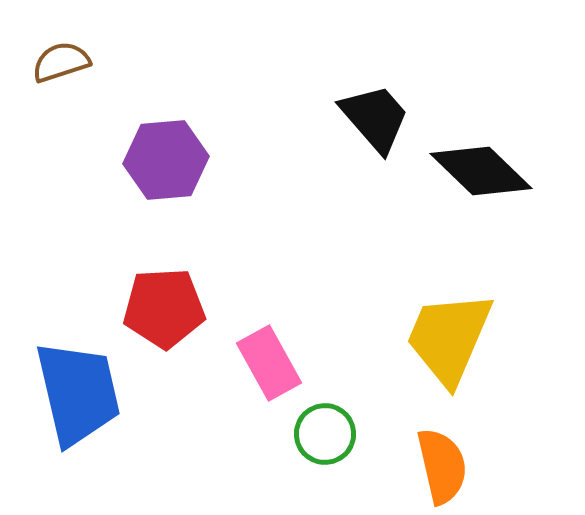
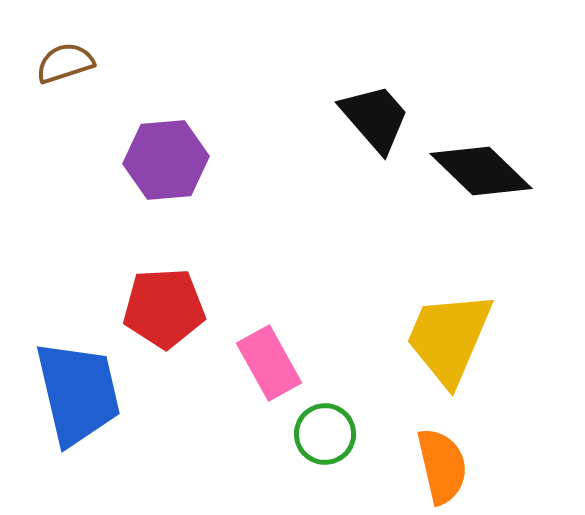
brown semicircle: moved 4 px right, 1 px down
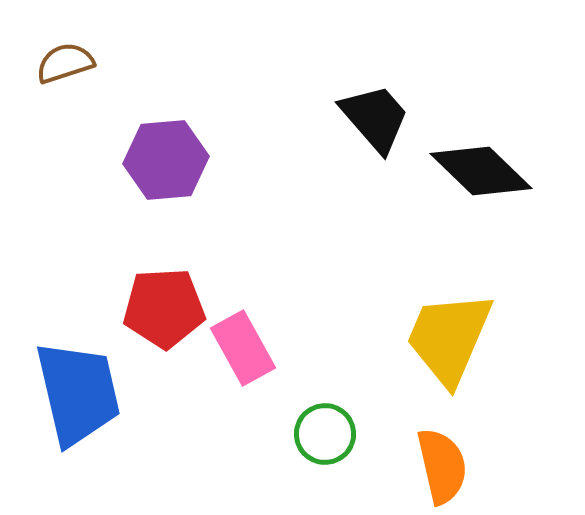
pink rectangle: moved 26 px left, 15 px up
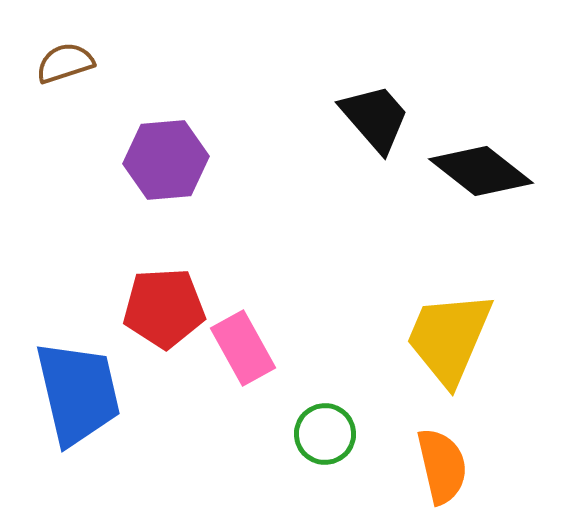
black diamond: rotated 6 degrees counterclockwise
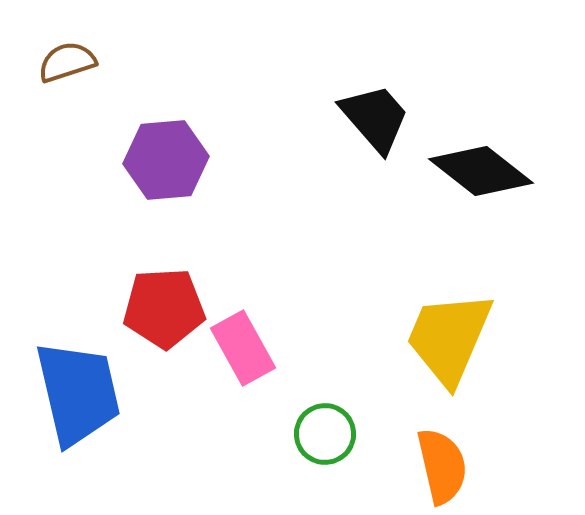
brown semicircle: moved 2 px right, 1 px up
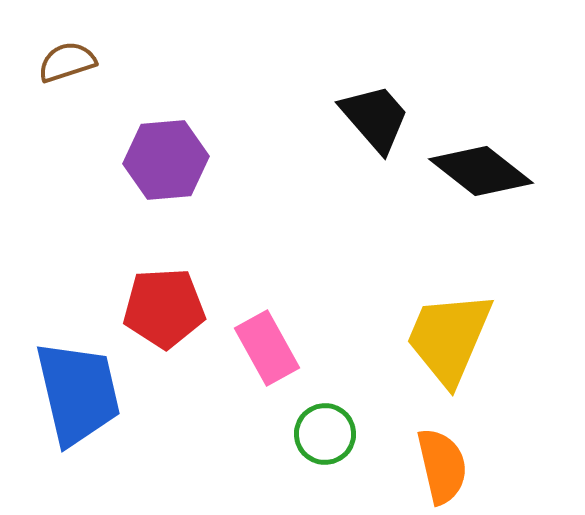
pink rectangle: moved 24 px right
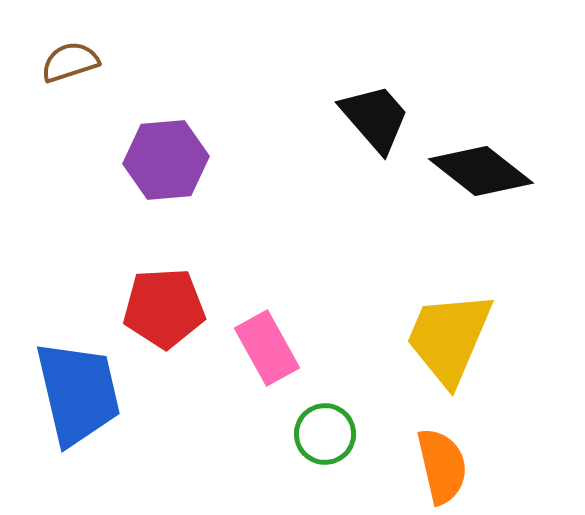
brown semicircle: moved 3 px right
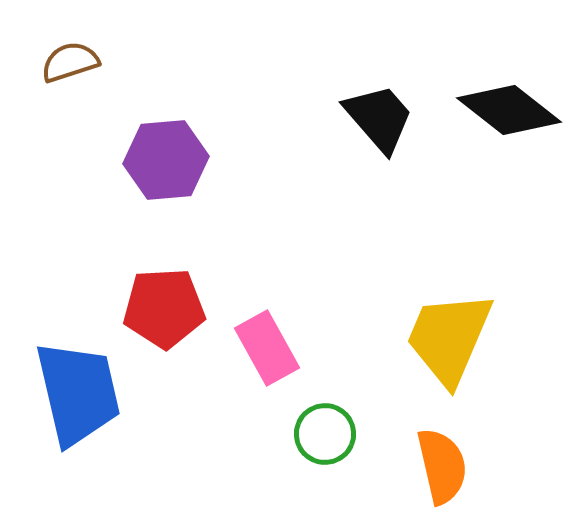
black trapezoid: moved 4 px right
black diamond: moved 28 px right, 61 px up
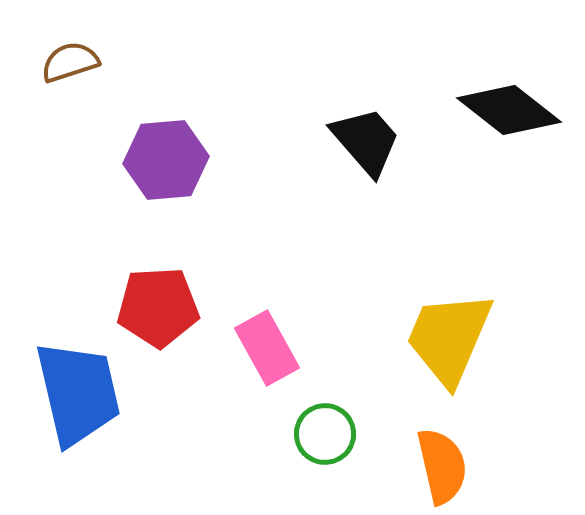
black trapezoid: moved 13 px left, 23 px down
red pentagon: moved 6 px left, 1 px up
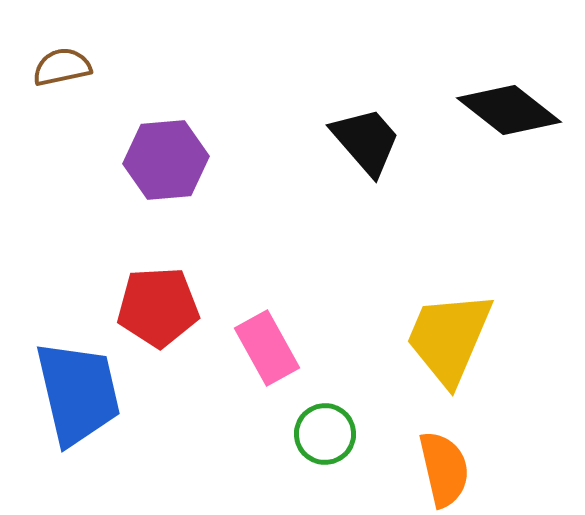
brown semicircle: moved 8 px left, 5 px down; rotated 6 degrees clockwise
orange semicircle: moved 2 px right, 3 px down
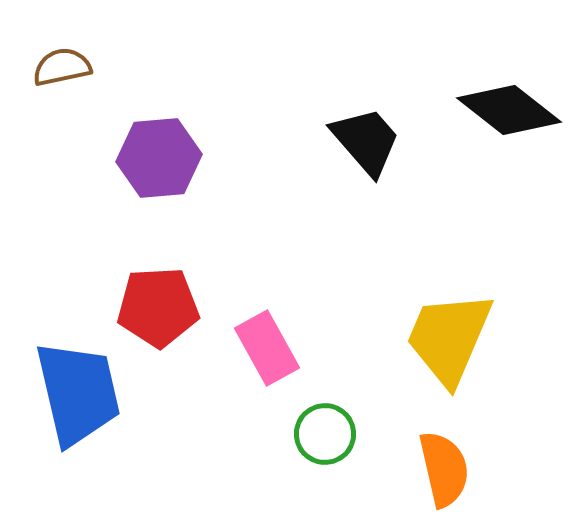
purple hexagon: moved 7 px left, 2 px up
